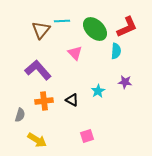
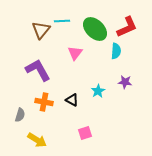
pink triangle: rotated 21 degrees clockwise
purple L-shape: rotated 12 degrees clockwise
orange cross: moved 1 px down; rotated 18 degrees clockwise
pink square: moved 2 px left, 3 px up
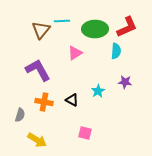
green ellipse: rotated 45 degrees counterclockwise
pink triangle: rotated 21 degrees clockwise
pink square: rotated 32 degrees clockwise
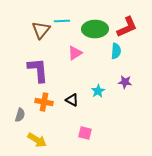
purple L-shape: rotated 24 degrees clockwise
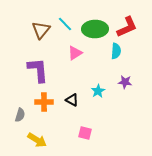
cyan line: moved 3 px right, 3 px down; rotated 49 degrees clockwise
orange cross: rotated 12 degrees counterclockwise
